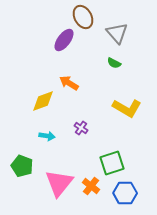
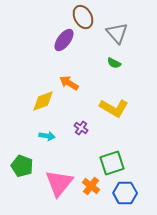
yellow L-shape: moved 13 px left
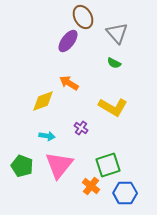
purple ellipse: moved 4 px right, 1 px down
yellow L-shape: moved 1 px left, 1 px up
green square: moved 4 px left, 2 px down
pink triangle: moved 18 px up
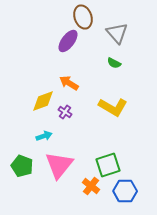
brown ellipse: rotated 10 degrees clockwise
purple cross: moved 16 px left, 16 px up
cyan arrow: moved 3 px left; rotated 28 degrees counterclockwise
blue hexagon: moved 2 px up
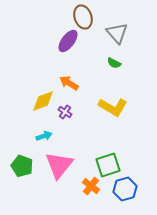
blue hexagon: moved 2 px up; rotated 15 degrees counterclockwise
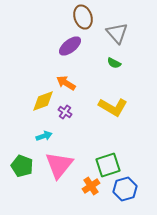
purple ellipse: moved 2 px right, 5 px down; rotated 15 degrees clockwise
orange arrow: moved 3 px left
orange cross: rotated 18 degrees clockwise
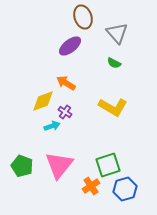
cyan arrow: moved 8 px right, 10 px up
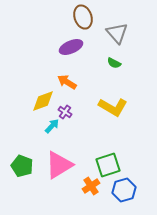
purple ellipse: moved 1 px right, 1 px down; rotated 15 degrees clockwise
orange arrow: moved 1 px right, 1 px up
cyan arrow: rotated 28 degrees counterclockwise
pink triangle: rotated 20 degrees clockwise
blue hexagon: moved 1 px left, 1 px down
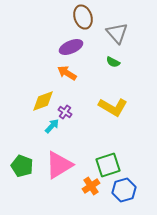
green semicircle: moved 1 px left, 1 px up
orange arrow: moved 9 px up
